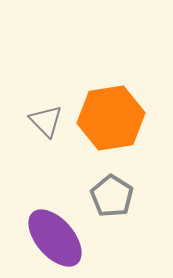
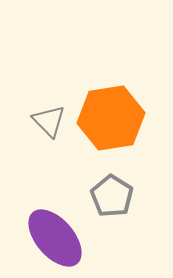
gray triangle: moved 3 px right
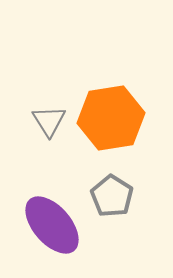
gray triangle: rotated 12 degrees clockwise
purple ellipse: moved 3 px left, 13 px up
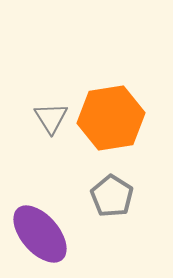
gray triangle: moved 2 px right, 3 px up
purple ellipse: moved 12 px left, 9 px down
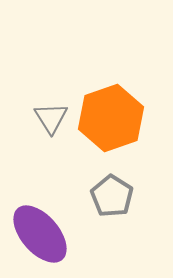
orange hexagon: rotated 10 degrees counterclockwise
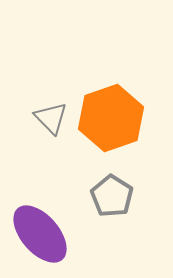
gray triangle: rotated 12 degrees counterclockwise
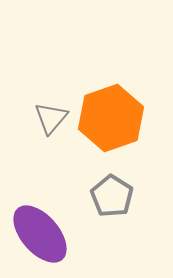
gray triangle: rotated 24 degrees clockwise
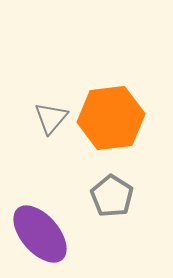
orange hexagon: rotated 12 degrees clockwise
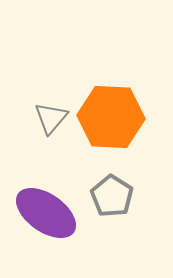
orange hexagon: moved 1 px up; rotated 10 degrees clockwise
purple ellipse: moved 6 px right, 21 px up; rotated 14 degrees counterclockwise
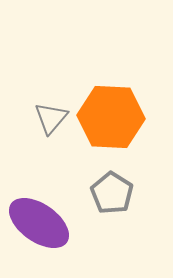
gray pentagon: moved 3 px up
purple ellipse: moved 7 px left, 10 px down
